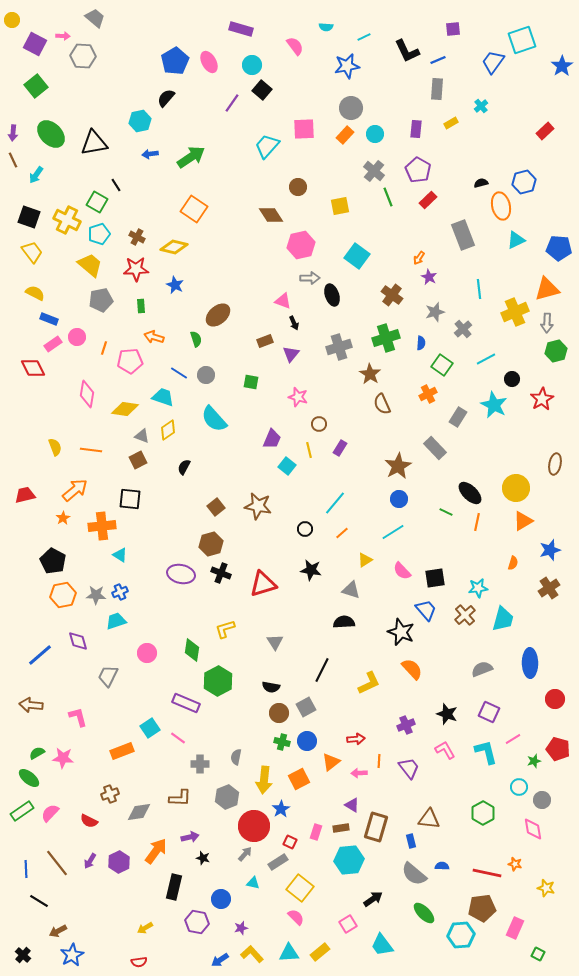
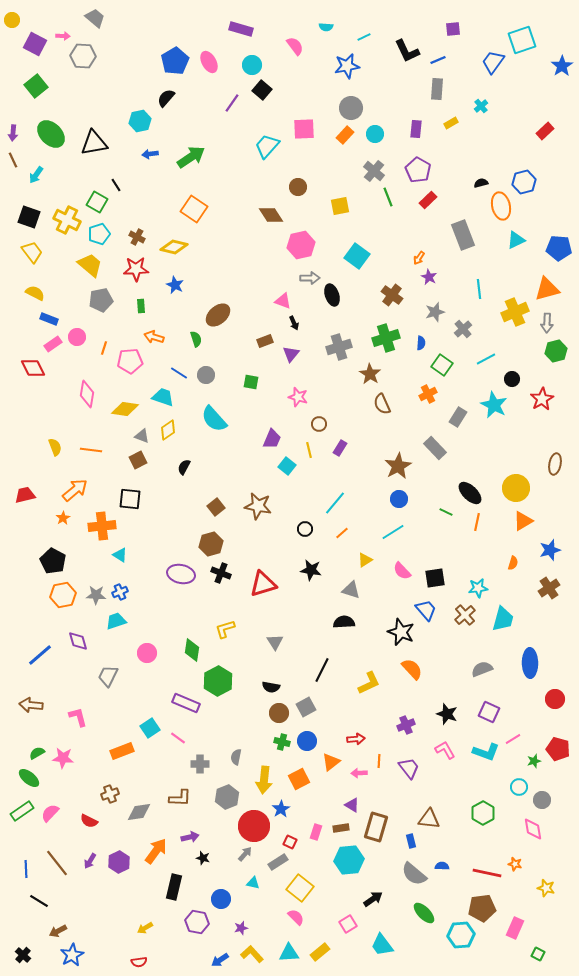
cyan L-shape at (486, 752): rotated 124 degrees clockwise
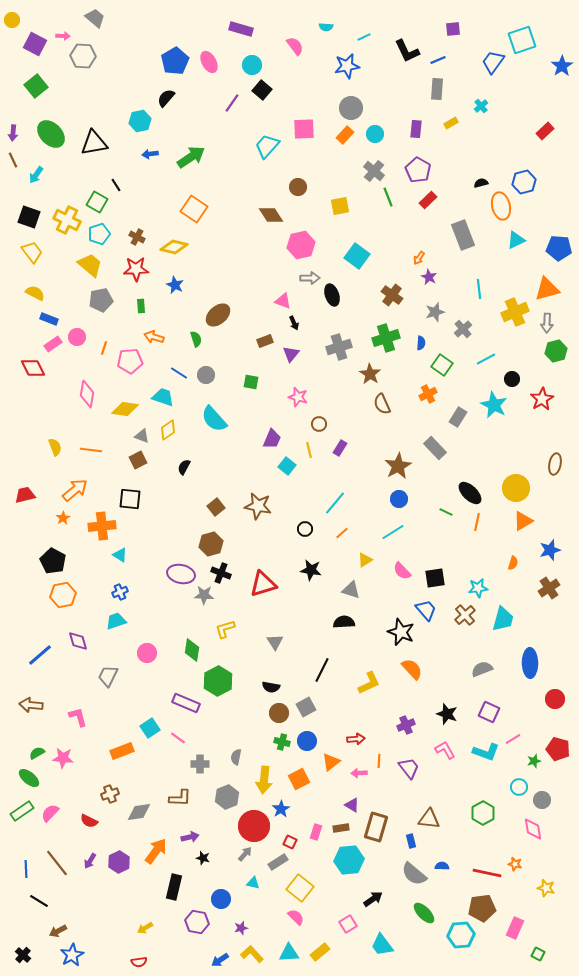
gray star at (96, 595): moved 108 px right
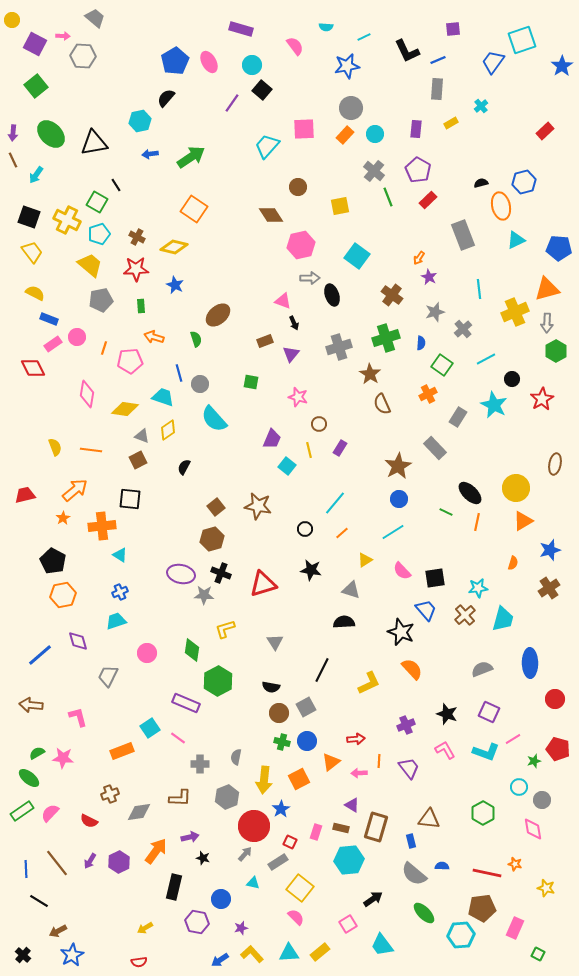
green hexagon at (556, 351): rotated 15 degrees counterclockwise
blue line at (179, 373): rotated 42 degrees clockwise
gray circle at (206, 375): moved 6 px left, 9 px down
brown hexagon at (211, 544): moved 1 px right, 5 px up
brown rectangle at (341, 828): rotated 21 degrees clockwise
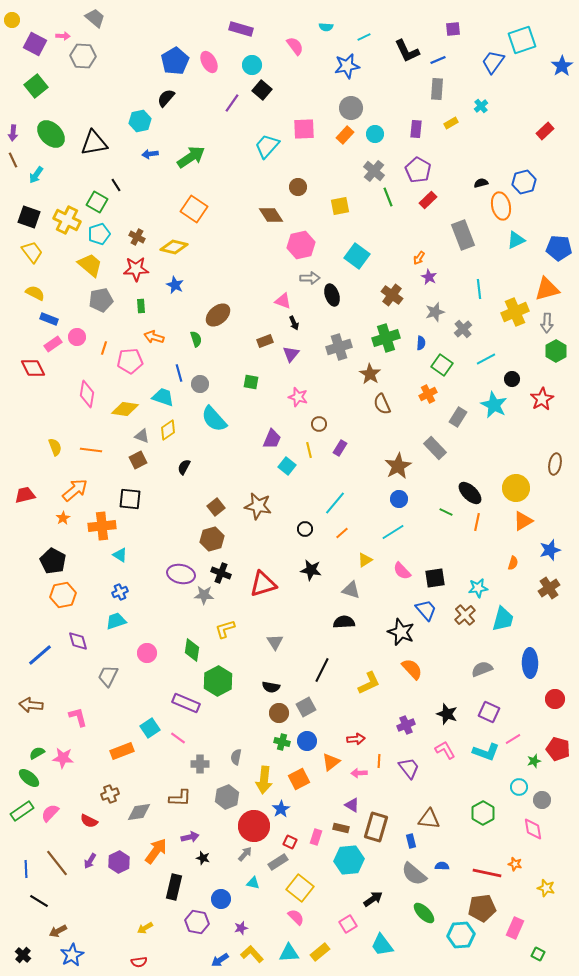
pink rectangle at (316, 832): moved 5 px down
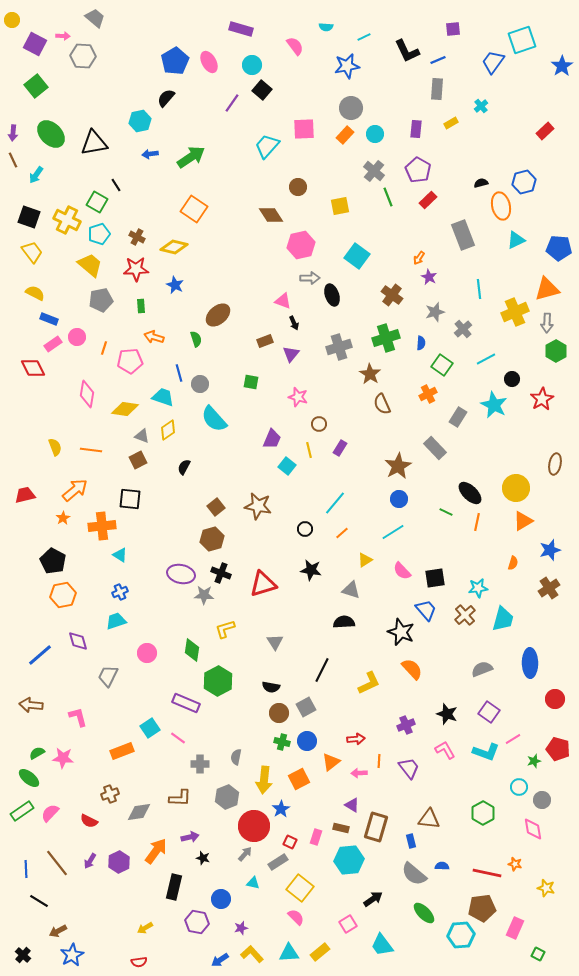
purple square at (489, 712): rotated 10 degrees clockwise
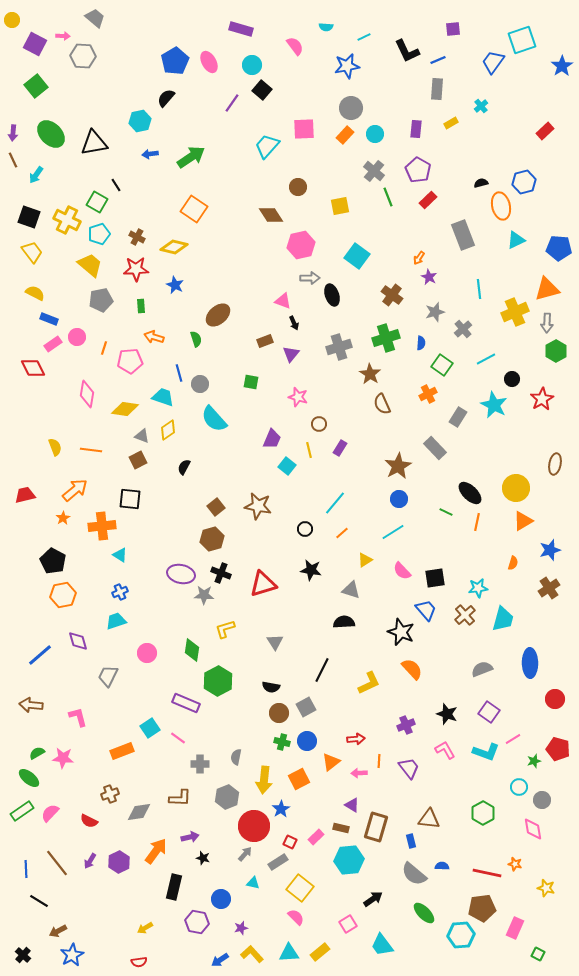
pink rectangle at (316, 837): rotated 28 degrees clockwise
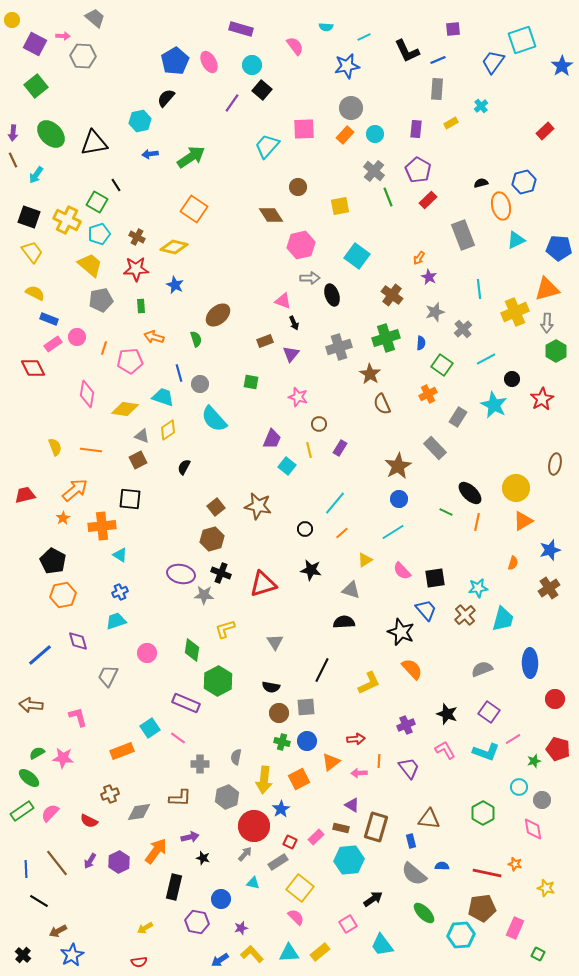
gray square at (306, 707): rotated 24 degrees clockwise
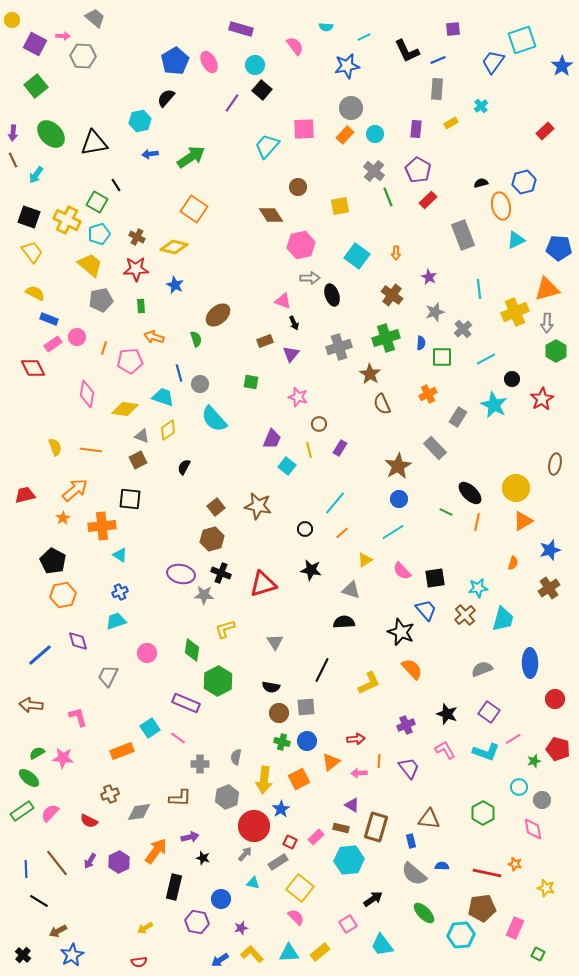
cyan circle at (252, 65): moved 3 px right
orange arrow at (419, 258): moved 23 px left, 5 px up; rotated 32 degrees counterclockwise
green square at (442, 365): moved 8 px up; rotated 35 degrees counterclockwise
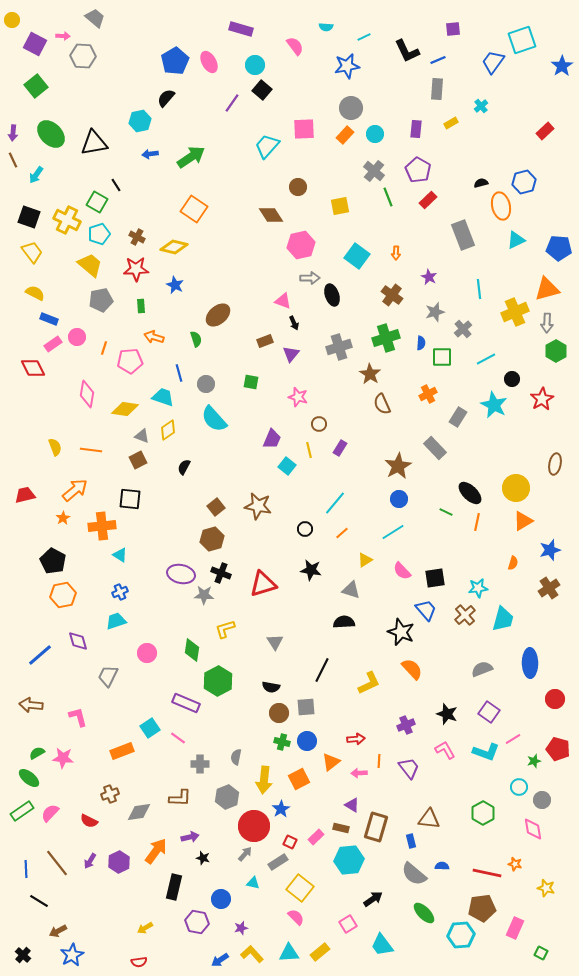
gray circle at (200, 384): moved 6 px right
green square at (538, 954): moved 3 px right, 1 px up
